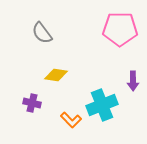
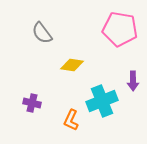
pink pentagon: rotated 8 degrees clockwise
yellow diamond: moved 16 px right, 10 px up
cyan cross: moved 4 px up
orange L-shape: rotated 70 degrees clockwise
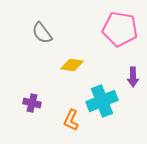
purple arrow: moved 4 px up
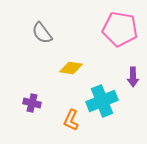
yellow diamond: moved 1 px left, 3 px down
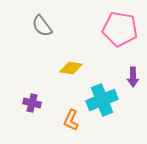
gray semicircle: moved 7 px up
cyan cross: moved 1 px up
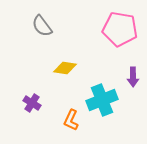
yellow diamond: moved 6 px left
purple cross: rotated 18 degrees clockwise
